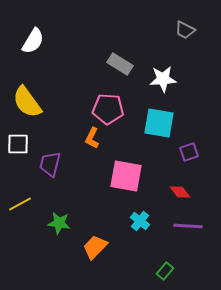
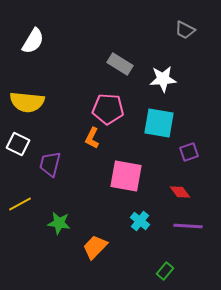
yellow semicircle: rotated 48 degrees counterclockwise
white square: rotated 25 degrees clockwise
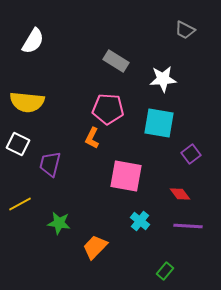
gray rectangle: moved 4 px left, 3 px up
purple square: moved 2 px right, 2 px down; rotated 18 degrees counterclockwise
red diamond: moved 2 px down
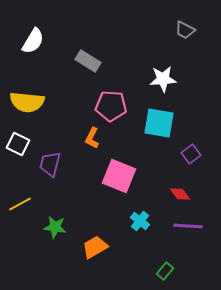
gray rectangle: moved 28 px left
pink pentagon: moved 3 px right, 3 px up
pink square: moved 7 px left; rotated 12 degrees clockwise
green star: moved 4 px left, 4 px down
orange trapezoid: rotated 16 degrees clockwise
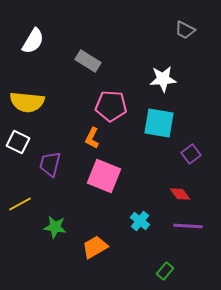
white square: moved 2 px up
pink square: moved 15 px left
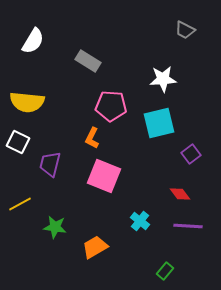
cyan square: rotated 24 degrees counterclockwise
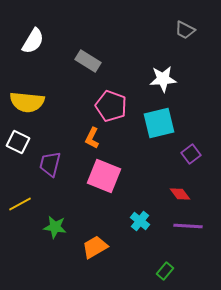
pink pentagon: rotated 16 degrees clockwise
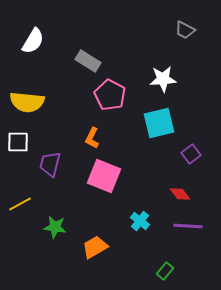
pink pentagon: moved 1 px left, 11 px up; rotated 8 degrees clockwise
white square: rotated 25 degrees counterclockwise
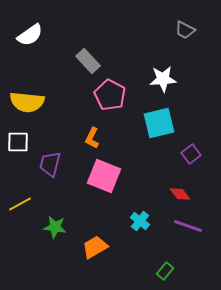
white semicircle: moved 3 px left, 6 px up; rotated 24 degrees clockwise
gray rectangle: rotated 15 degrees clockwise
purple line: rotated 16 degrees clockwise
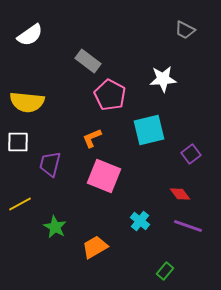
gray rectangle: rotated 10 degrees counterclockwise
cyan square: moved 10 px left, 7 px down
orange L-shape: rotated 40 degrees clockwise
green star: rotated 20 degrees clockwise
